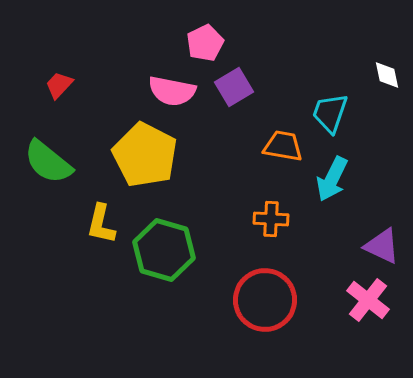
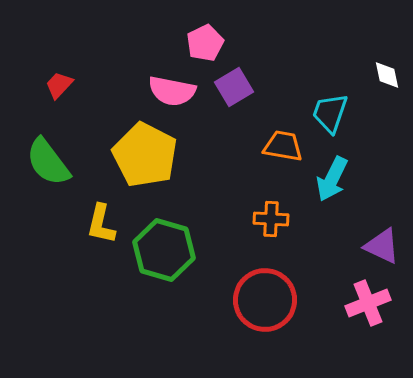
green semicircle: rotated 14 degrees clockwise
pink cross: moved 3 px down; rotated 30 degrees clockwise
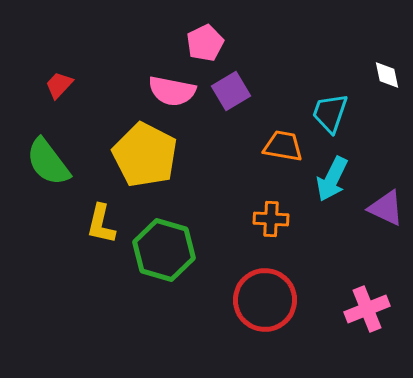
purple square: moved 3 px left, 4 px down
purple triangle: moved 4 px right, 38 px up
pink cross: moved 1 px left, 6 px down
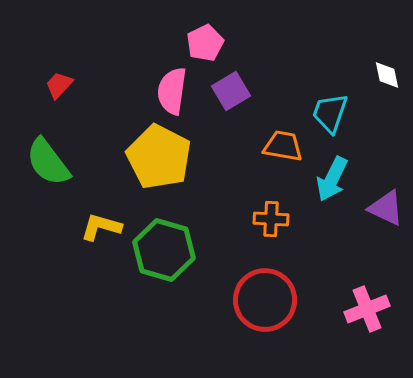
pink semicircle: rotated 87 degrees clockwise
yellow pentagon: moved 14 px right, 2 px down
yellow L-shape: moved 3 px down; rotated 93 degrees clockwise
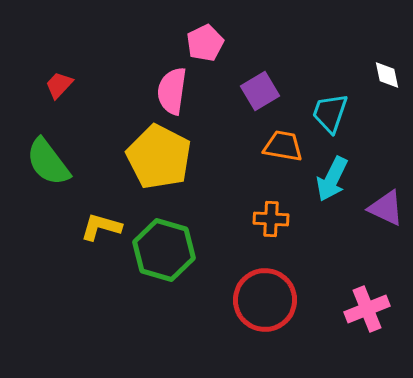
purple square: moved 29 px right
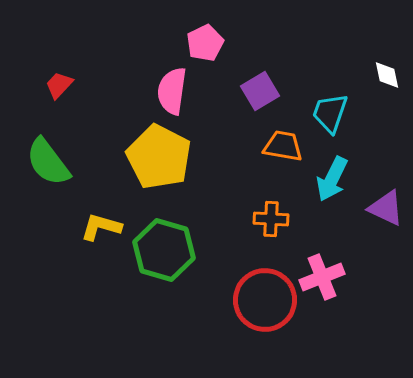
pink cross: moved 45 px left, 32 px up
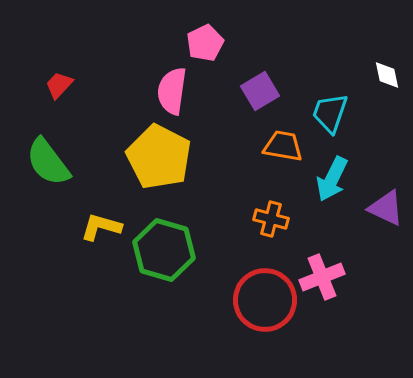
orange cross: rotated 12 degrees clockwise
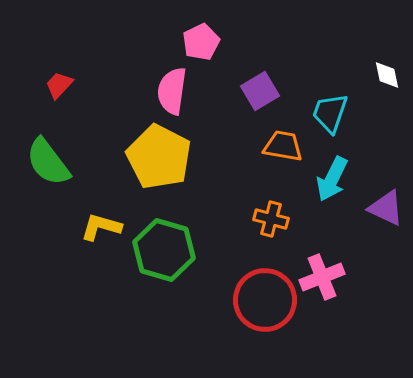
pink pentagon: moved 4 px left, 1 px up
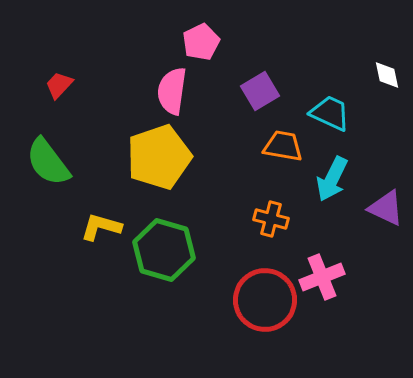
cyan trapezoid: rotated 96 degrees clockwise
yellow pentagon: rotated 26 degrees clockwise
